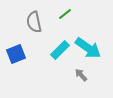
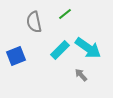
blue square: moved 2 px down
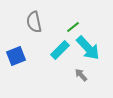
green line: moved 8 px right, 13 px down
cyan arrow: rotated 12 degrees clockwise
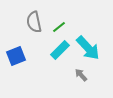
green line: moved 14 px left
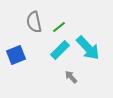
blue square: moved 1 px up
gray arrow: moved 10 px left, 2 px down
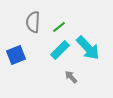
gray semicircle: moved 1 px left; rotated 15 degrees clockwise
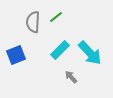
green line: moved 3 px left, 10 px up
cyan arrow: moved 2 px right, 5 px down
